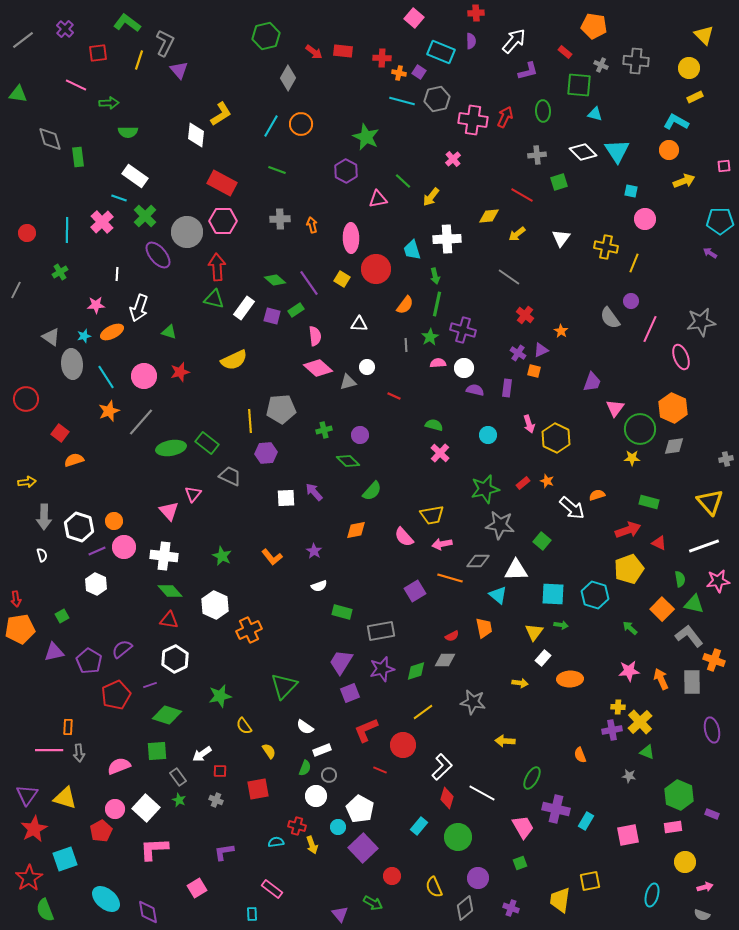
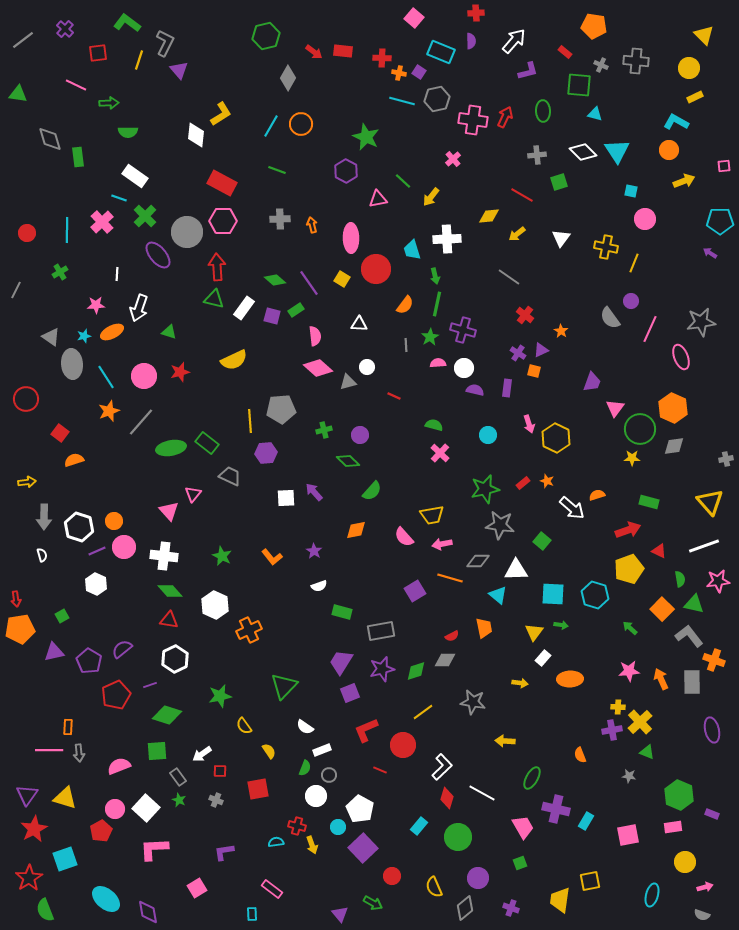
red triangle at (659, 543): moved 8 px down
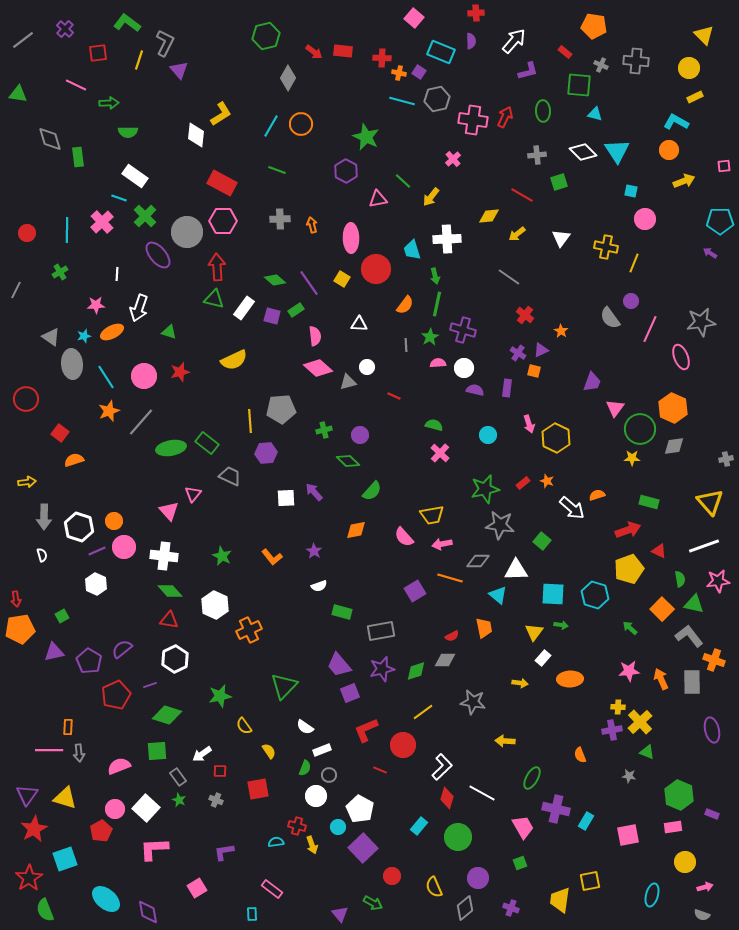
purple trapezoid at (341, 662): moved 2 px left, 3 px down; rotated 72 degrees counterclockwise
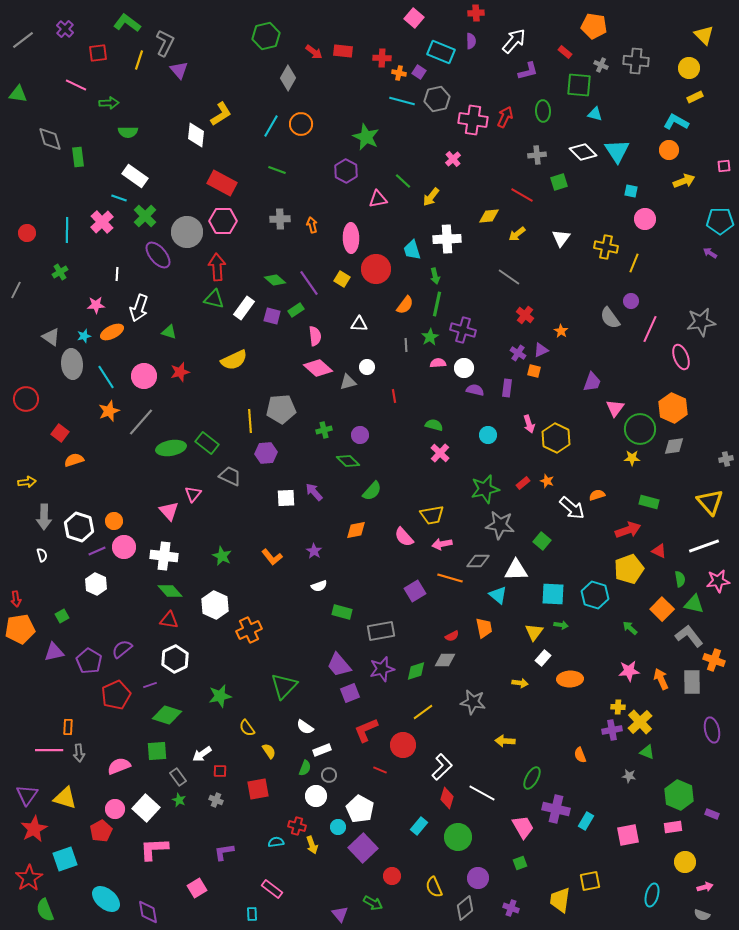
red line at (394, 396): rotated 56 degrees clockwise
yellow semicircle at (244, 726): moved 3 px right, 2 px down
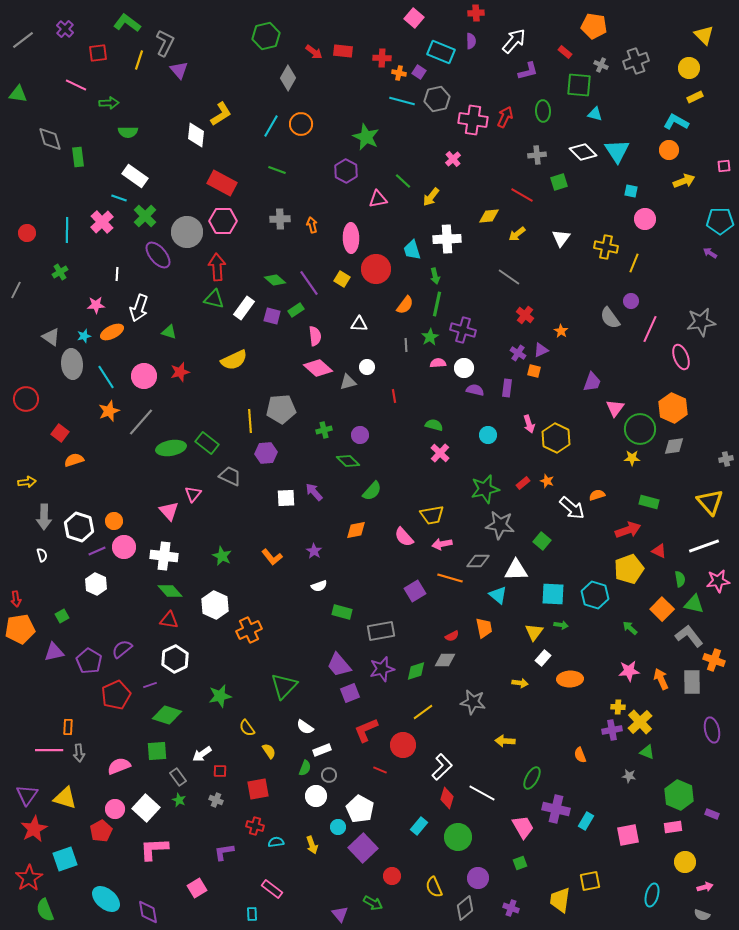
gray cross at (636, 61): rotated 25 degrees counterclockwise
red cross at (297, 826): moved 42 px left
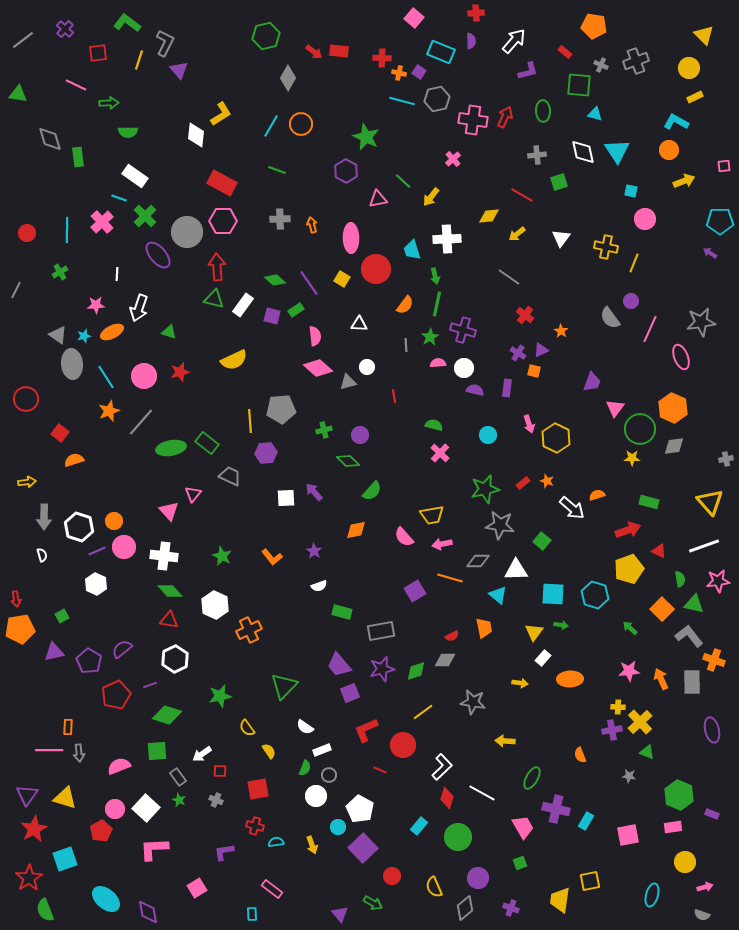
red rectangle at (343, 51): moved 4 px left
white diamond at (583, 152): rotated 32 degrees clockwise
white rectangle at (244, 308): moved 1 px left, 3 px up
gray triangle at (51, 337): moved 7 px right, 2 px up
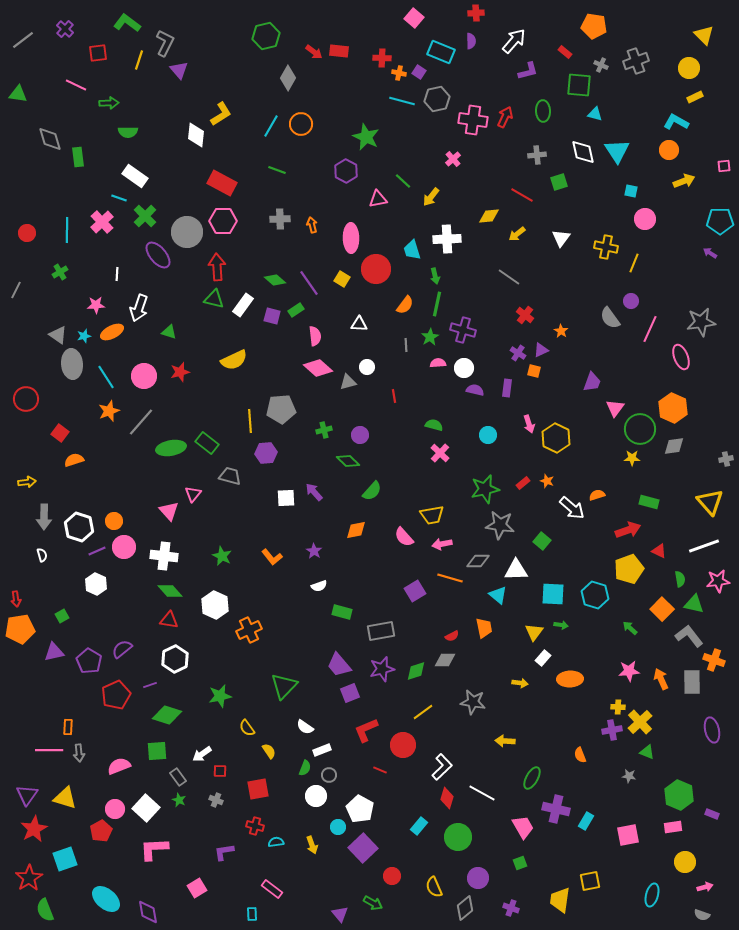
gray trapezoid at (230, 476): rotated 10 degrees counterclockwise
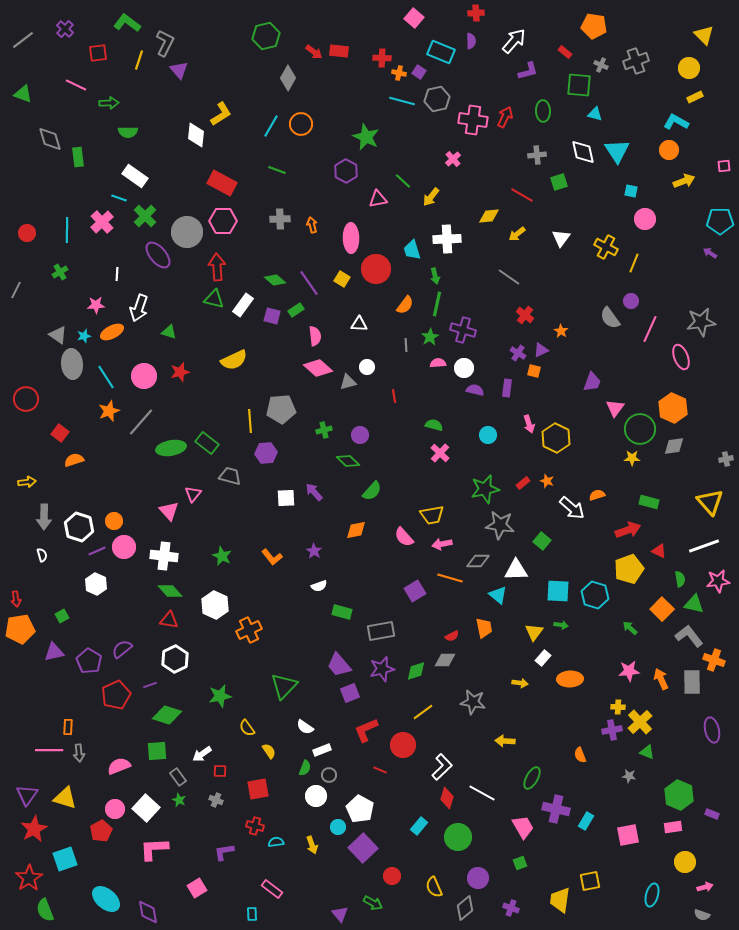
green triangle at (18, 94): moved 5 px right; rotated 12 degrees clockwise
yellow cross at (606, 247): rotated 15 degrees clockwise
cyan square at (553, 594): moved 5 px right, 3 px up
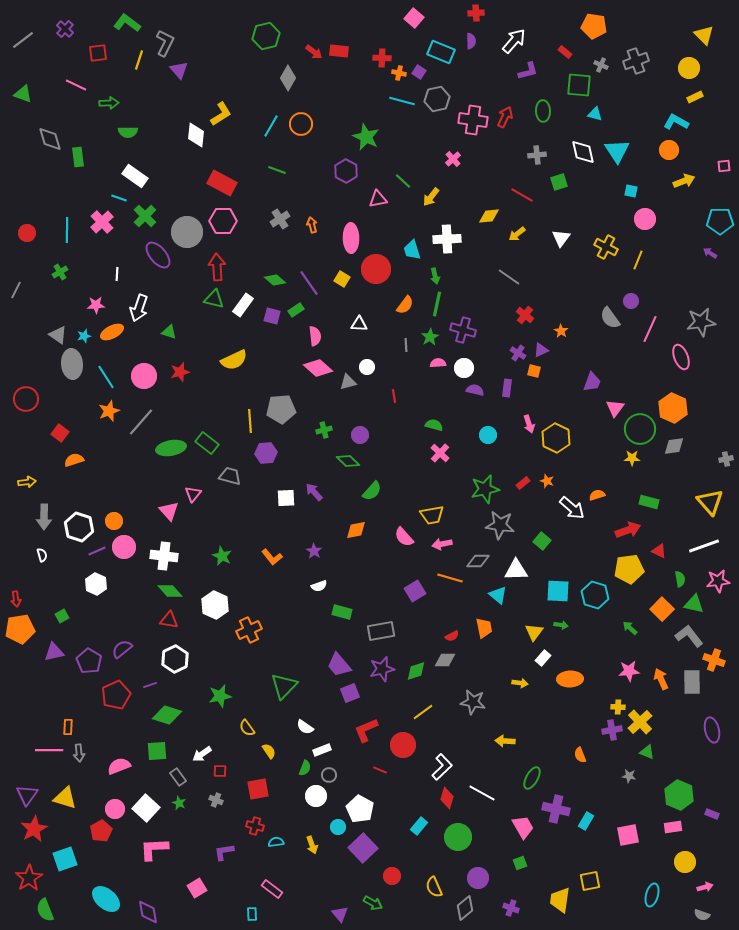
gray cross at (280, 219): rotated 30 degrees counterclockwise
yellow line at (634, 263): moved 4 px right, 3 px up
yellow pentagon at (629, 569): rotated 12 degrees clockwise
green star at (179, 800): moved 3 px down
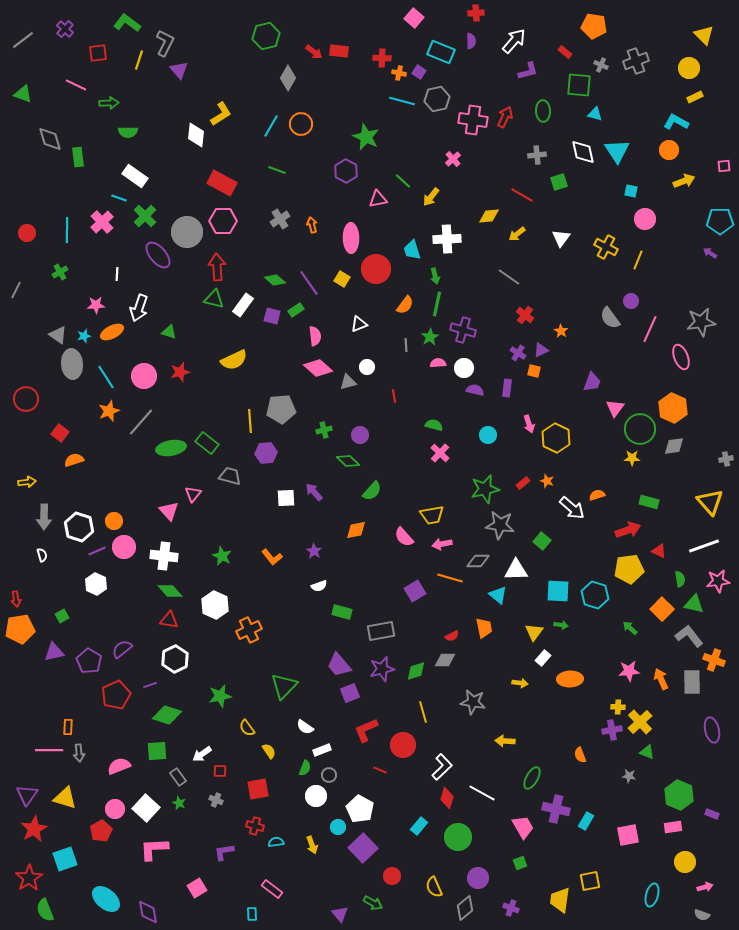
white triangle at (359, 324): rotated 24 degrees counterclockwise
yellow line at (423, 712): rotated 70 degrees counterclockwise
